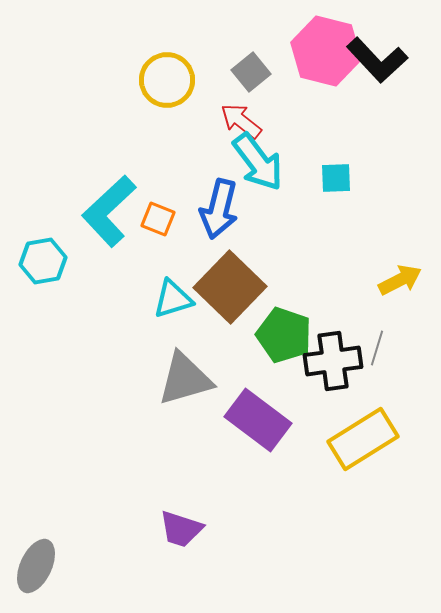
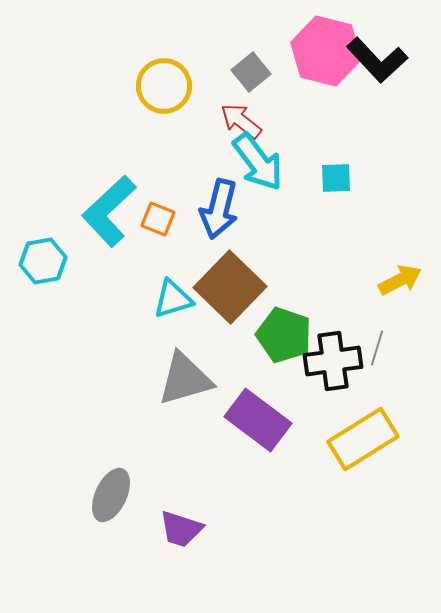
yellow circle: moved 3 px left, 6 px down
gray ellipse: moved 75 px right, 71 px up
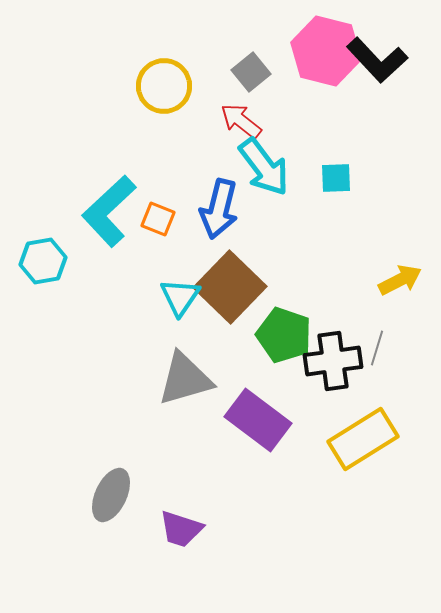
cyan arrow: moved 6 px right, 5 px down
cyan triangle: moved 7 px right, 2 px up; rotated 39 degrees counterclockwise
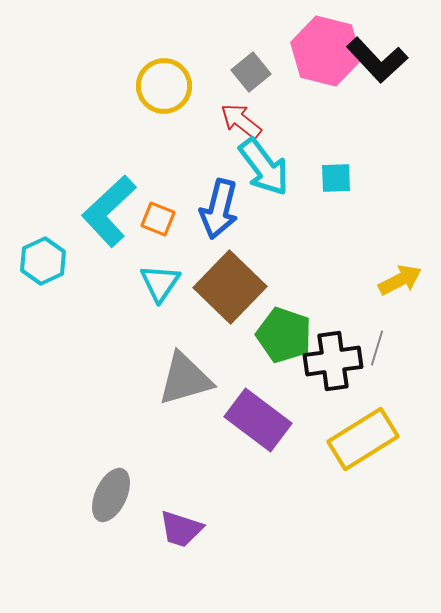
cyan hexagon: rotated 15 degrees counterclockwise
cyan triangle: moved 20 px left, 14 px up
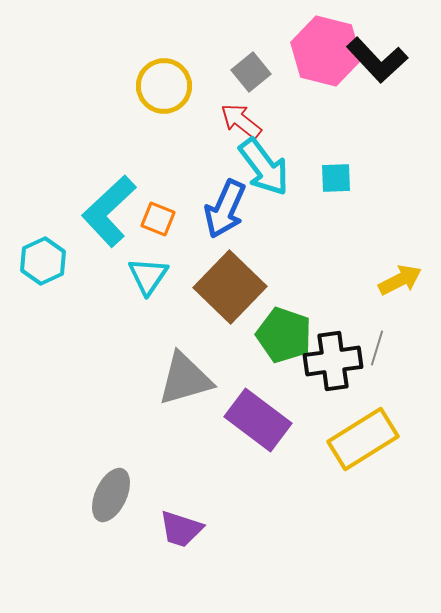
blue arrow: moved 6 px right; rotated 10 degrees clockwise
cyan triangle: moved 12 px left, 7 px up
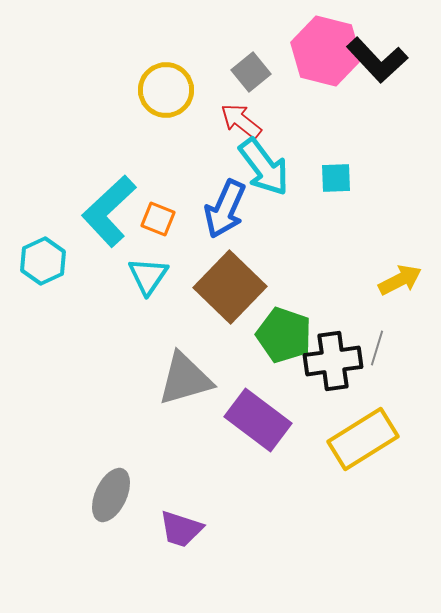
yellow circle: moved 2 px right, 4 px down
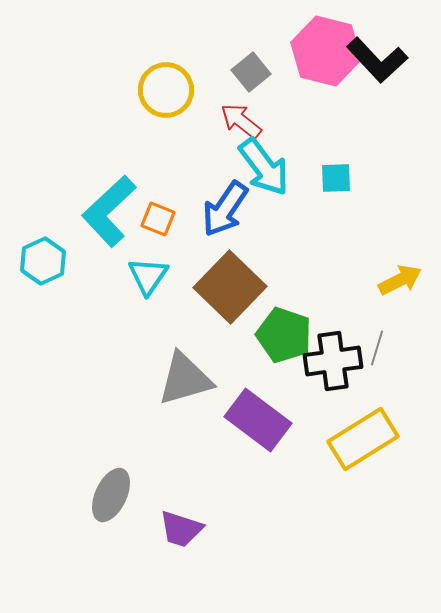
blue arrow: rotated 10 degrees clockwise
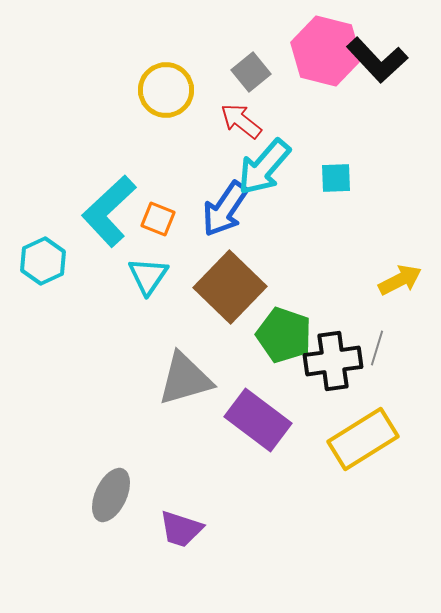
cyan arrow: rotated 78 degrees clockwise
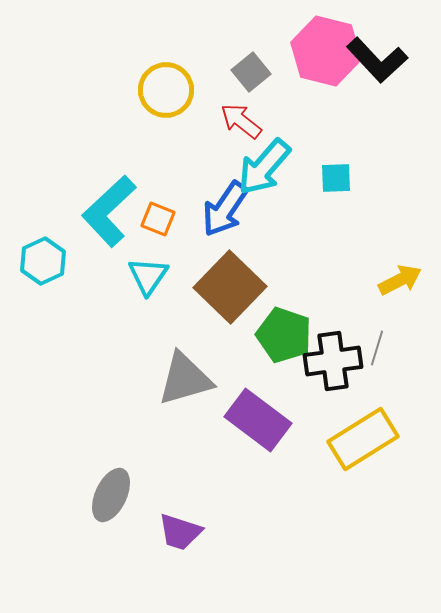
purple trapezoid: moved 1 px left, 3 px down
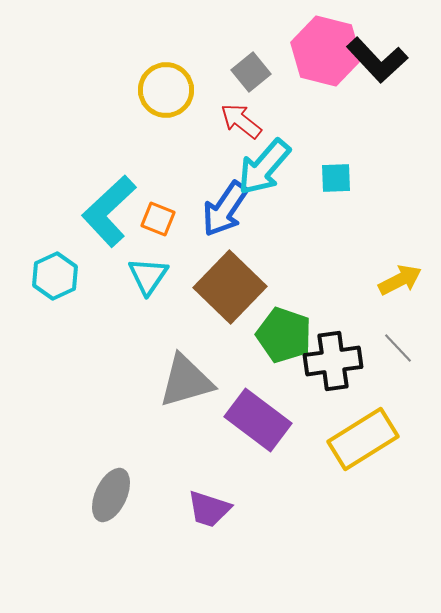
cyan hexagon: moved 12 px right, 15 px down
gray line: moved 21 px right; rotated 60 degrees counterclockwise
gray triangle: moved 1 px right, 2 px down
purple trapezoid: moved 29 px right, 23 px up
